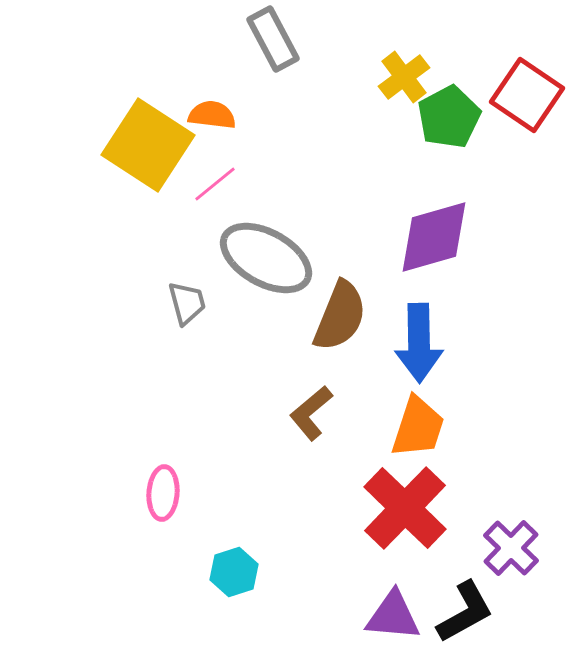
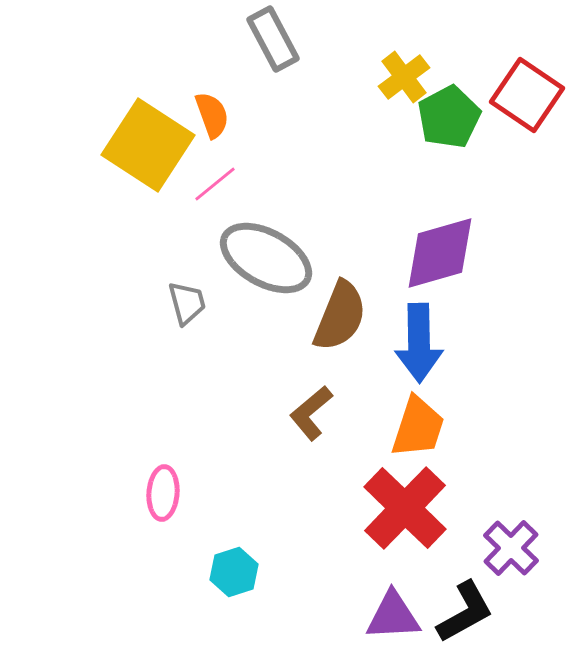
orange semicircle: rotated 63 degrees clockwise
purple diamond: moved 6 px right, 16 px down
purple triangle: rotated 8 degrees counterclockwise
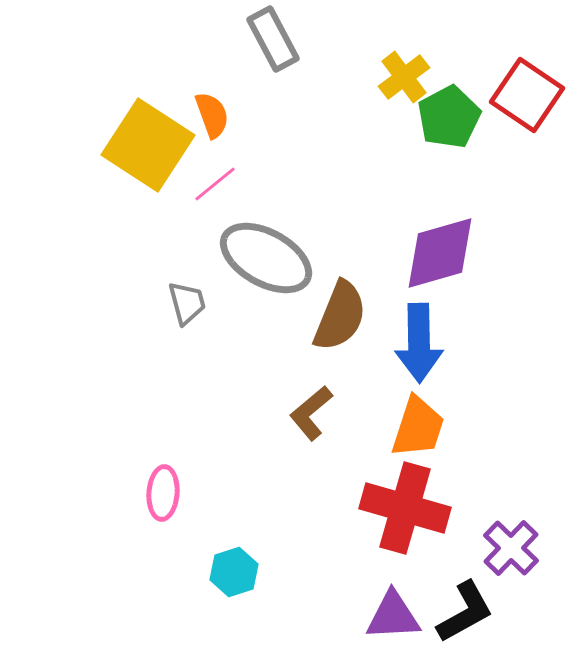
red cross: rotated 28 degrees counterclockwise
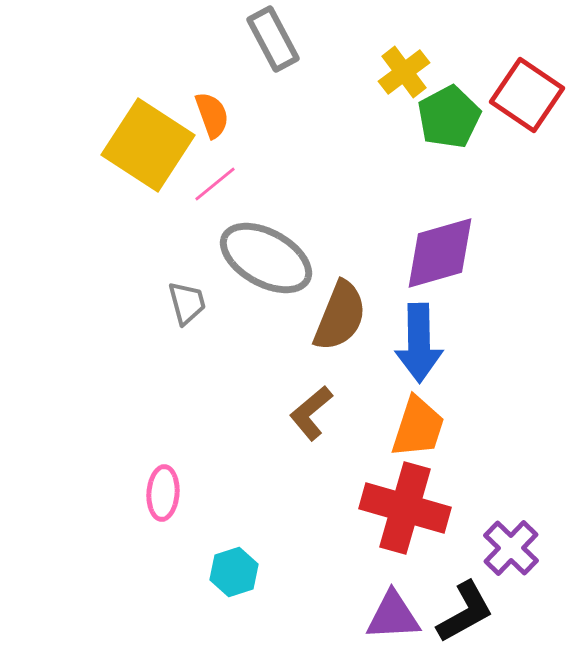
yellow cross: moved 5 px up
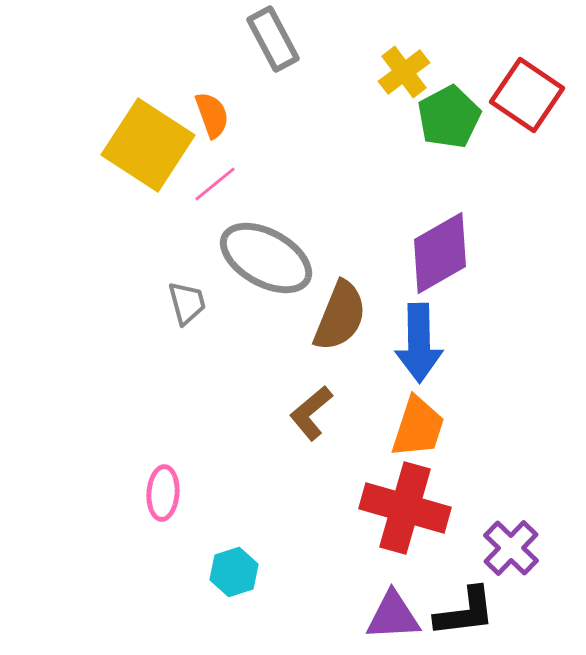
purple diamond: rotated 14 degrees counterclockwise
black L-shape: rotated 22 degrees clockwise
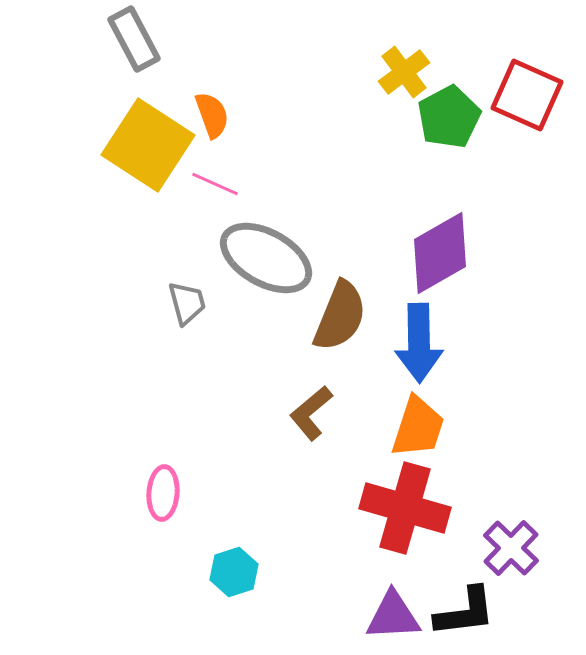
gray rectangle: moved 139 px left
red square: rotated 10 degrees counterclockwise
pink line: rotated 63 degrees clockwise
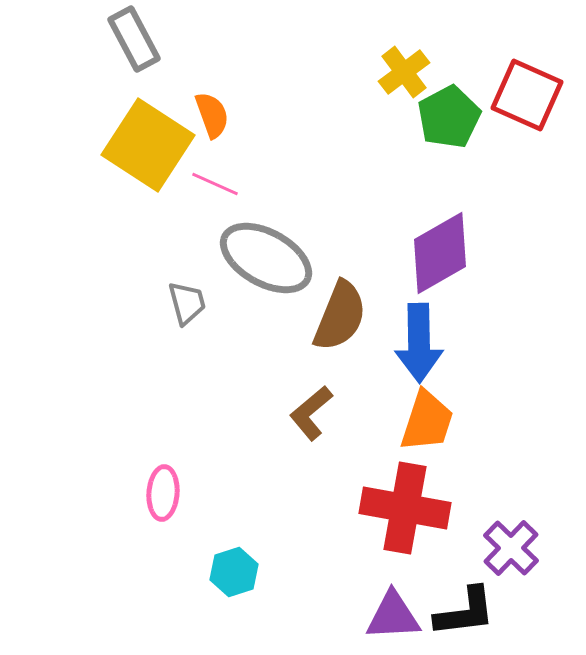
orange trapezoid: moved 9 px right, 6 px up
red cross: rotated 6 degrees counterclockwise
